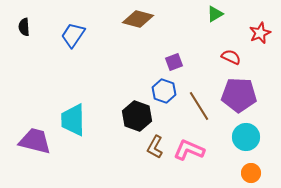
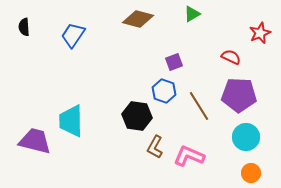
green triangle: moved 23 px left
black hexagon: rotated 12 degrees counterclockwise
cyan trapezoid: moved 2 px left, 1 px down
pink L-shape: moved 6 px down
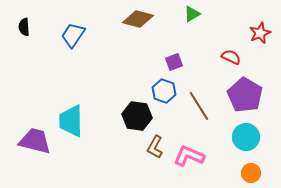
purple pentagon: moved 6 px right; rotated 28 degrees clockwise
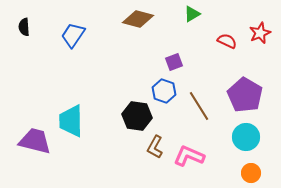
red semicircle: moved 4 px left, 16 px up
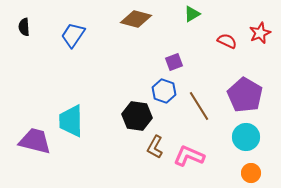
brown diamond: moved 2 px left
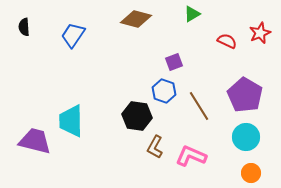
pink L-shape: moved 2 px right
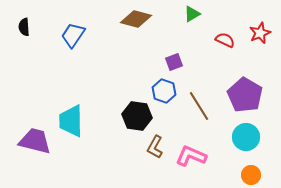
red semicircle: moved 2 px left, 1 px up
orange circle: moved 2 px down
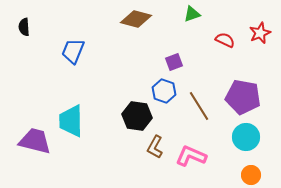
green triangle: rotated 12 degrees clockwise
blue trapezoid: moved 16 px down; rotated 12 degrees counterclockwise
purple pentagon: moved 2 px left, 2 px down; rotated 20 degrees counterclockwise
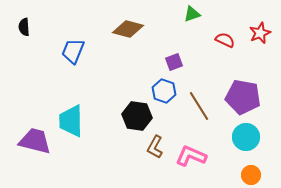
brown diamond: moved 8 px left, 10 px down
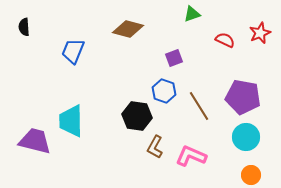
purple square: moved 4 px up
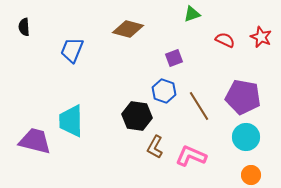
red star: moved 1 px right, 4 px down; rotated 25 degrees counterclockwise
blue trapezoid: moved 1 px left, 1 px up
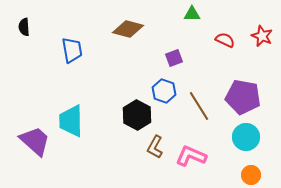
green triangle: rotated 18 degrees clockwise
red star: moved 1 px right, 1 px up
blue trapezoid: rotated 148 degrees clockwise
black hexagon: moved 1 px up; rotated 20 degrees clockwise
purple trapezoid: rotated 28 degrees clockwise
